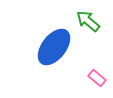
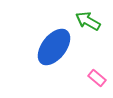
green arrow: rotated 10 degrees counterclockwise
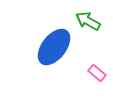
pink rectangle: moved 5 px up
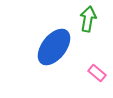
green arrow: moved 2 px up; rotated 70 degrees clockwise
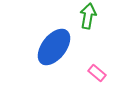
green arrow: moved 3 px up
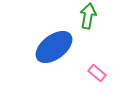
blue ellipse: rotated 15 degrees clockwise
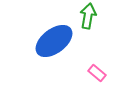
blue ellipse: moved 6 px up
